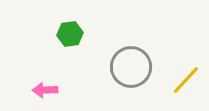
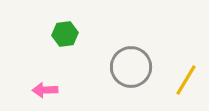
green hexagon: moved 5 px left
yellow line: rotated 12 degrees counterclockwise
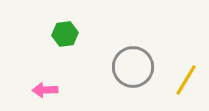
gray circle: moved 2 px right
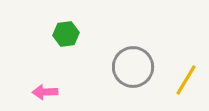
green hexagon: moved 1 px right
pink arrow: moved 2 px down
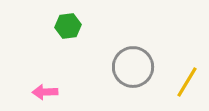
green hexagon: moved 2 px right, 8 px up
yellow line: moved 1 px right, 2 px down
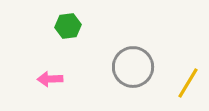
yellow line: moved 1 px right, 1 px down
pink arrow: moved 5 px right, 13 px up
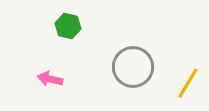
green hexagon: rotated 20 degrees clockwise
pink arrow: rotated 15 degrees clockwise
